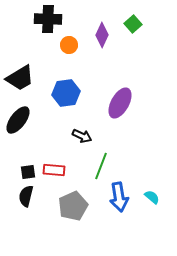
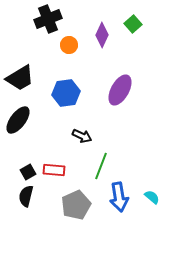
black cross: rotated 24 degrees counterclockwise
purple ellipse: moved 13 px up
black square: rotated 21 degrees counterclockwise
gray pentagon: moved 3 px right, 1 px up
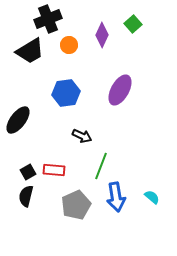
black trapezoid: moved 10 px right, 27 px up
blue arrow: moved 3 px left
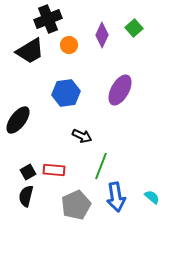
green square: moved 1 px right, 4 px down
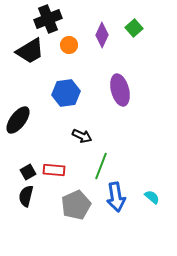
purple ellipse: rotated 44 degrees counterclockwise
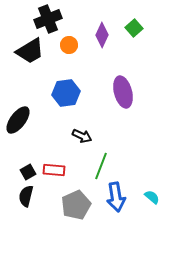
purple ellipse: moved 3 px right, 2 px down
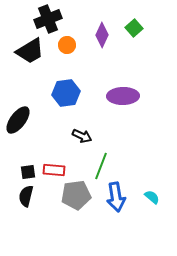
orange circle: moved 2 px left
purple ellipse: moved 4 px down; rotated 76 degrees counterclockwise
black square: rotated 21 degrees clockwise
gray pentagon: moved 10 px up; rotated 16 degrees clockwise
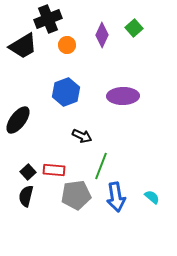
black trapezoid: moved 7 px left, 5 px up
blue hexagon: moved 1 px up; rotated 12 degrees counterclockwise
black square: rotated 35 degrees counterclockwise
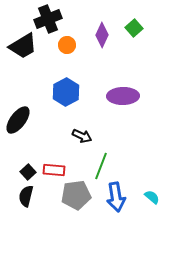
blue hexagon: rotated 8 degrees counterclockwise
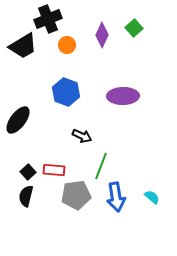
blue hexagon: rotated 12 degrees counterclockwise
